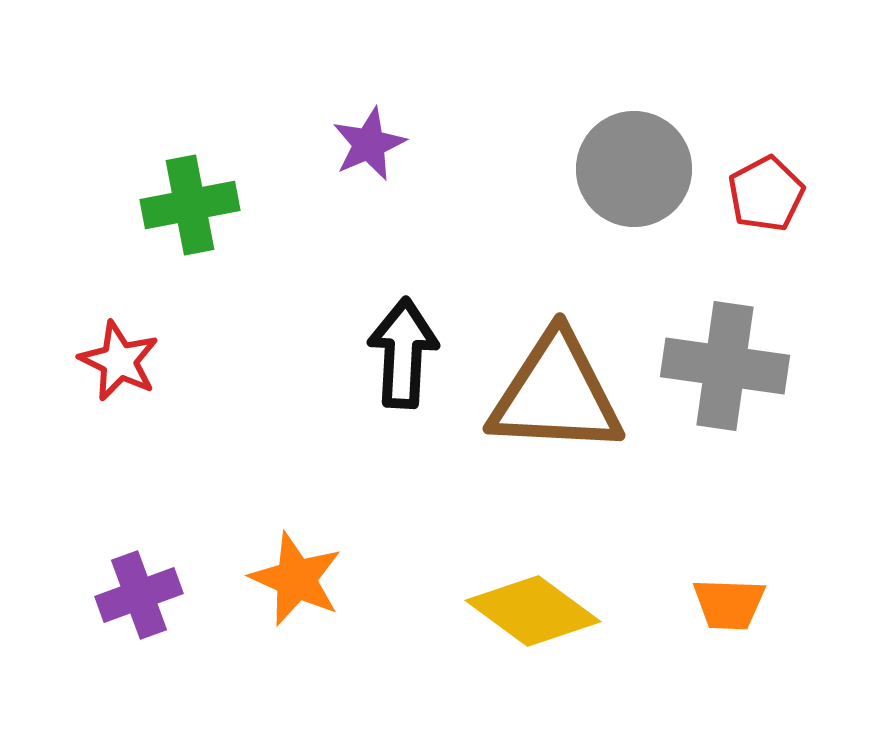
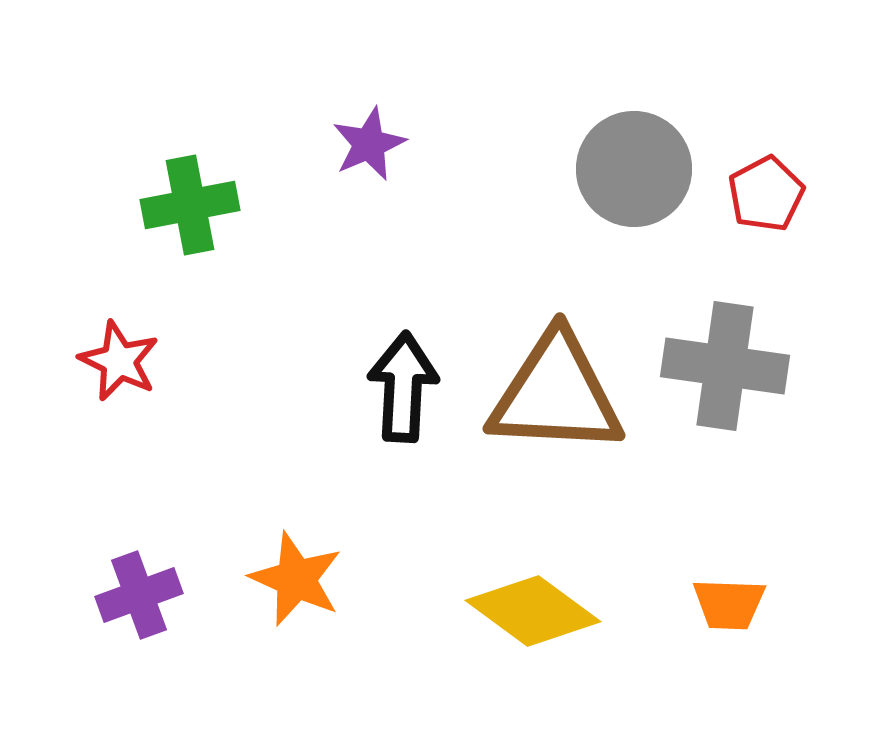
black arrow: moved 34 px down
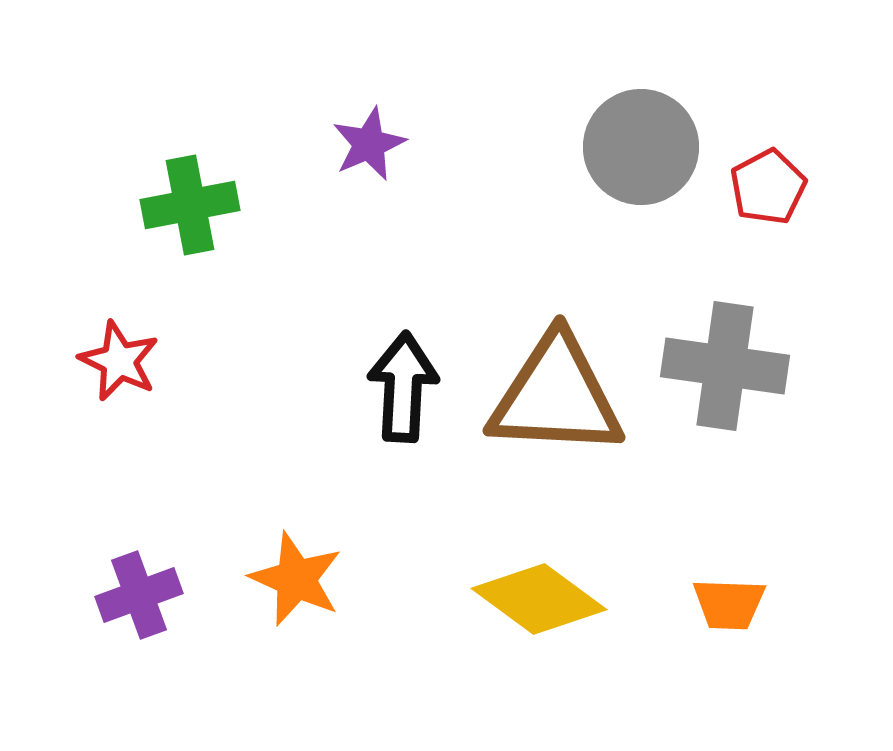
gray circle: moved 7 px right, 22 px up
red pentagon: moved 2 px right, 7 px up
brown triangle: moved 2 px down
yellow diamond: moved 6 px right, 12 px up
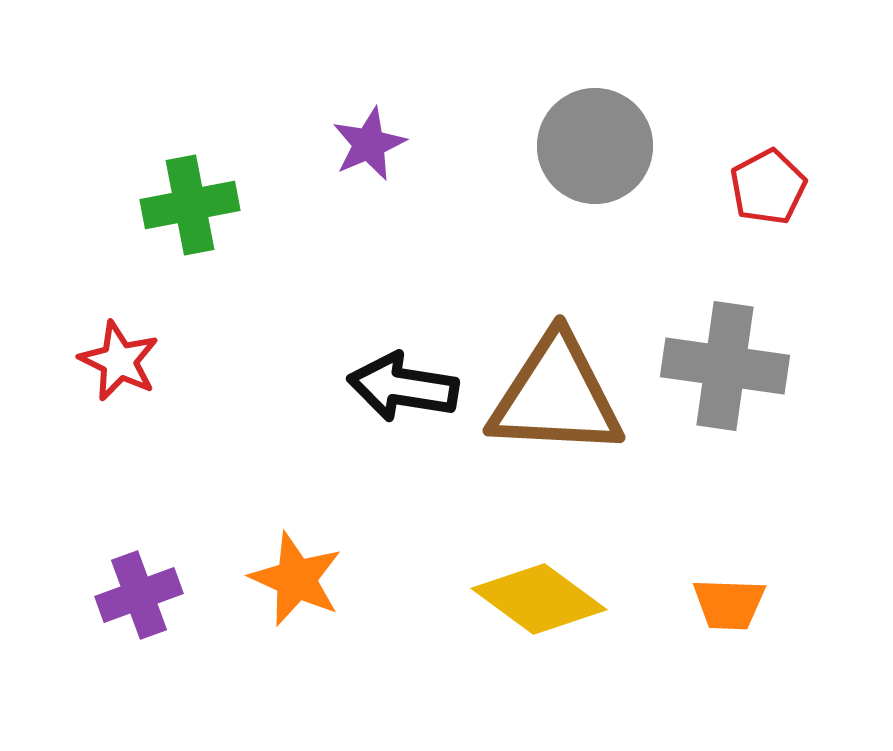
gray circle: moved 46 px left, 1 px up
black arrow: rotated 84 degrees counterclockwise
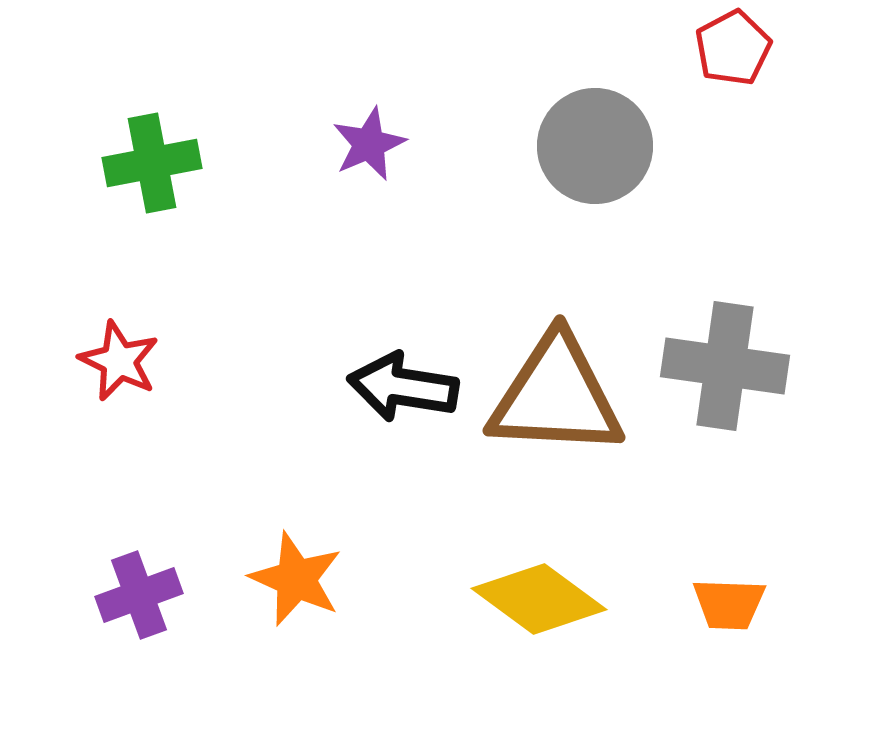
red pentagon: moved 35 px left, 139 px up
green cross: moved 38 px left, 42 px up
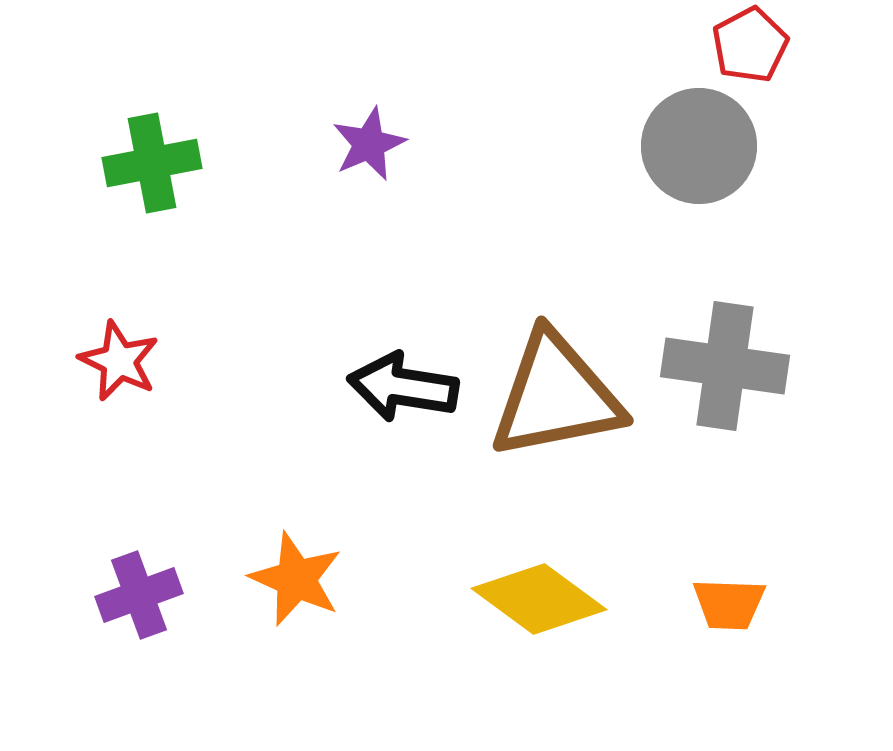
red pentagon: moved 17 px right, 3 px up
gray circle: moved 104 px right
brown triangle: rotated 14 degrees counterclockwise
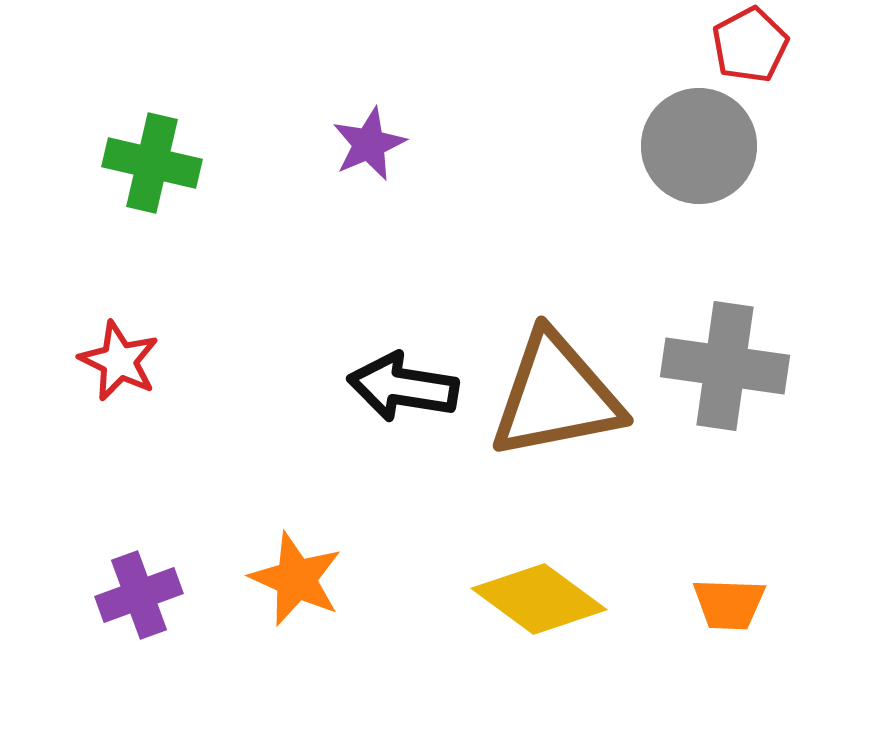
green cross: rotated 24 degrees clockwise
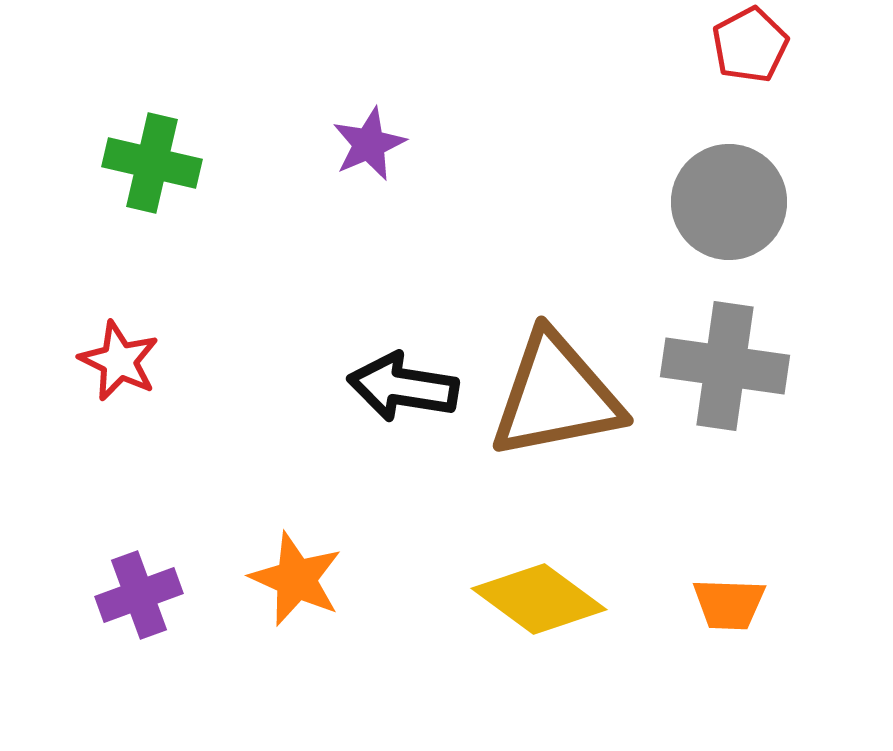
gray circle: moved 30 px right, 56 px down
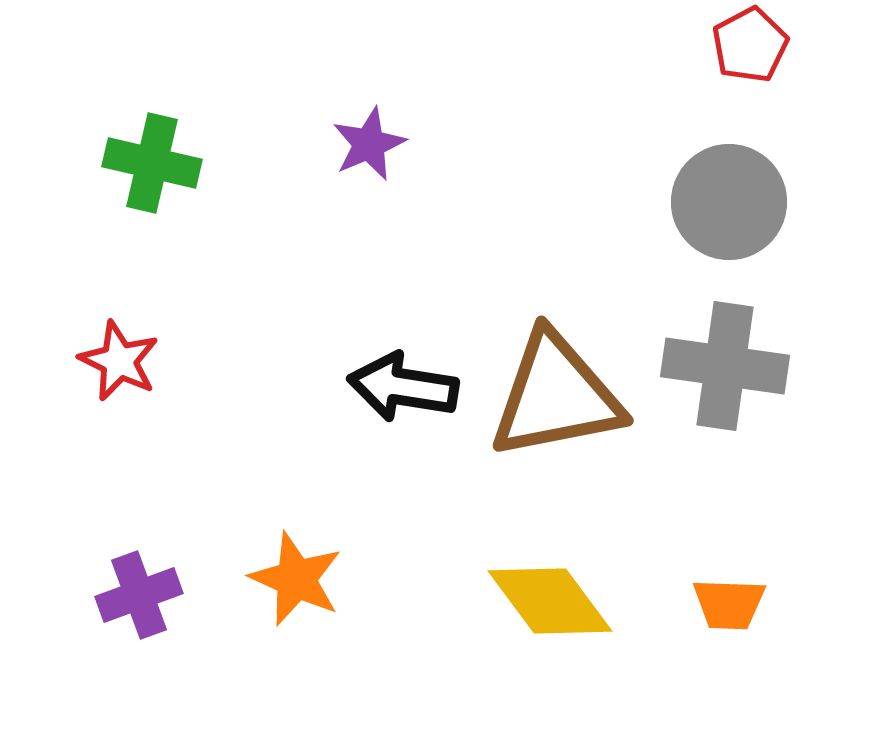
yellow diamond: moved 11 px right, 2 px down; rotated 17 degrees clockwise
